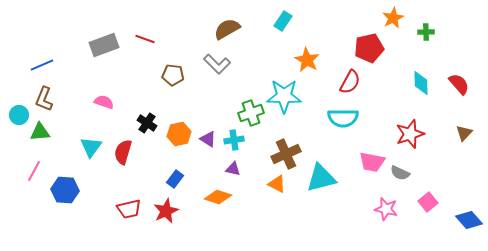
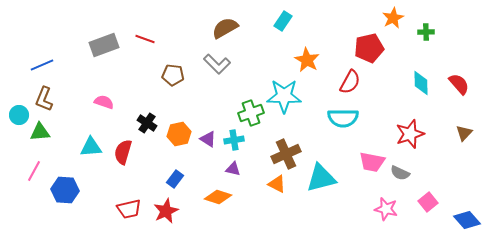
brown semicircle at (227, 29): moved 2 px left, 1 px up
cyan triangle at (91, 147): rotated 50 degrees clockwise
blue diamond at (469, 220): moved 2 px left
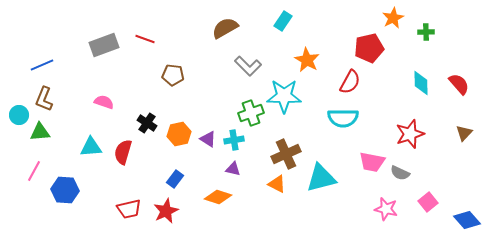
gray L-shape at (217, 64): moved 31 px right, 2 px down
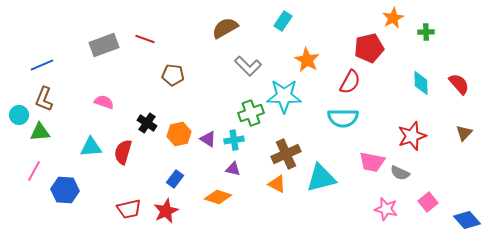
red star at (410, 134): moved 2 px right, 2 px down
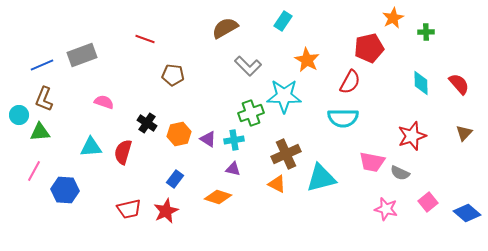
gray rectangle at (104, 45): moved 22 px left, 10 px down
blue diamond at (467, 220): moved 7 px up; rotated 8 degrees counterclockwise
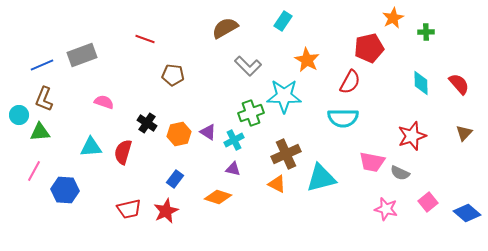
purple triangle at (208, 139): moved 7 px up
cyan cross at (234, 140): rotated 18 degrees counterclockwise
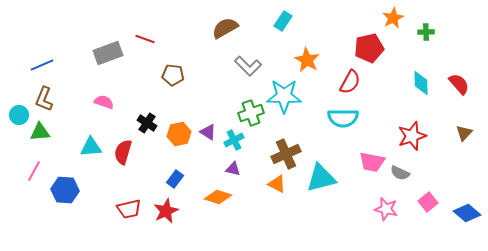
gray rectangle at (82, 55): moved 26 px right, 2 px up
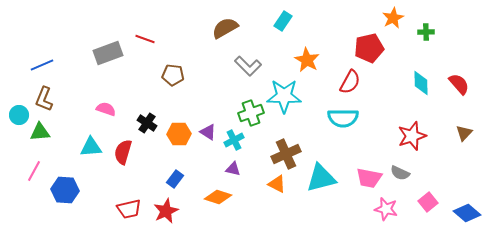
pink semicircle at (104, 102): moved 2 px right, 7 px down
orange hexagon at (179, 134): rotated 10 degrees clockwise
pink trapezoid at (372, 162): moved 3 px left, 16 px down
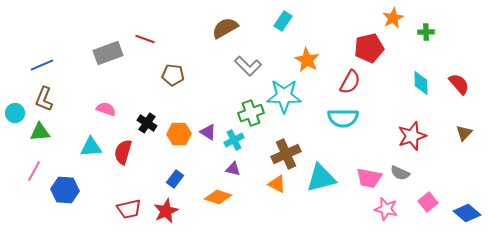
cyan circle at (19, 115): moved 4 px left, 2 px up
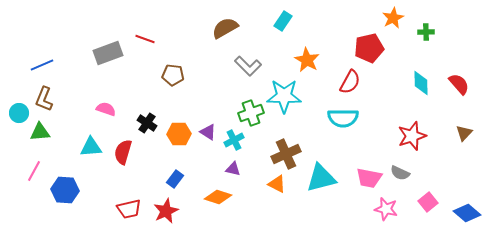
cyan circle at (15, 113): moved 4 px right
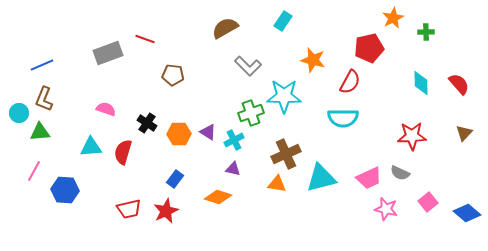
orange star at (307, 60): moved 6 px right; rotated 15 degrees counterclockwise
red star at (412, 136): rotated 16 degrees clockwise
pink trapezoid at (369, 178): rotated 36 degrees counterclockwise
orange triangle at (277, 184): rotated 18 degrees counterclockwise
